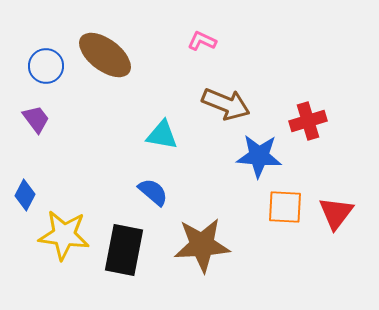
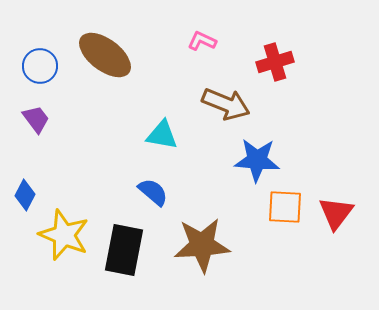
blue circle: moved 6 px left
red cross: moved 33 px left, 59 px up
blue star: moved 2 px left, 4 px down
yellow star: rotated 15 degrees clockwise
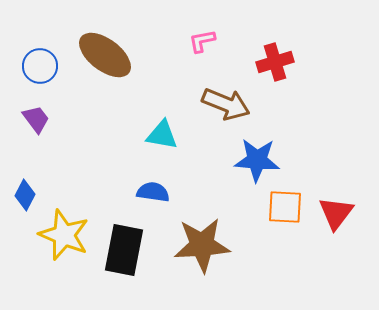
pink L-shape: rotated 36 degrees counterclockwise
blue semicircle: rotated 32 degrees counterclockwise
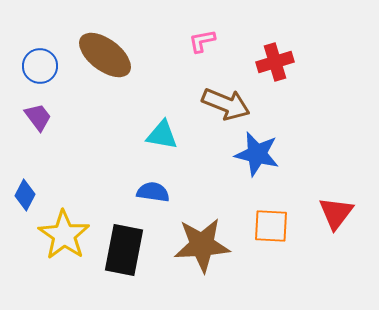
purple trapezoid: moved 2 px right, 2 px up
blue star: moved 6 px up; rotated 9 degrees clockwise
orange square: moved 14 px left, 19 px down
yellow star: rotated 12 degrees clockwise
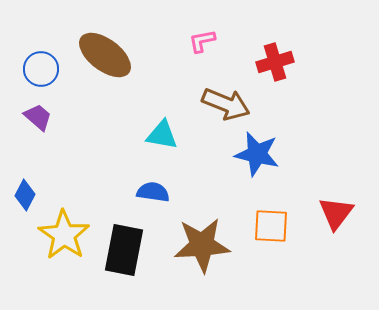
blue circle: moved 1 px right, 3 px down
purple trapezoid: rotated 12 degrees counterclockwise
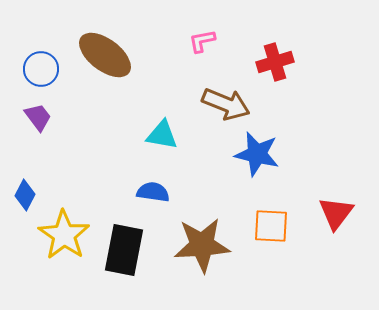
purple trapezoid: rotated 12 degrees clockwise
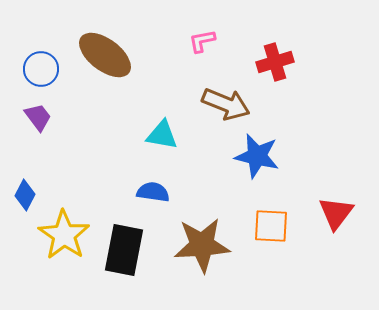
blue star: moved 2 px down
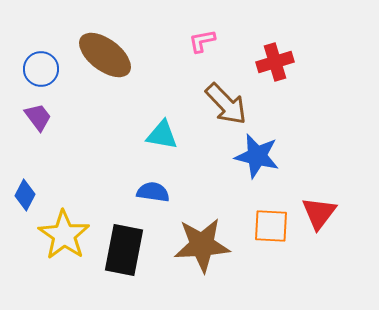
brown arrow: rotated 24 degrees clockwise
red triangle: moved 17 px left
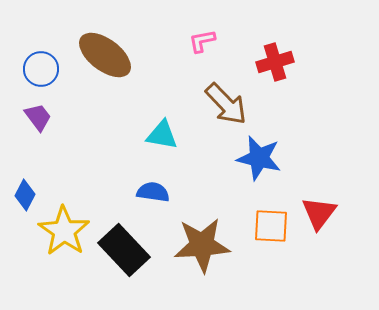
blue star: moved 2 px right, 2 px down
yellow star: moved 4 px up
black rectangle: rotated 54 degrees counterclockwise
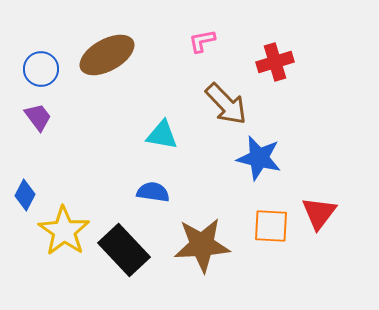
brown ellipse: moved 2 px right; rotated 66 degrees counterclockwise
